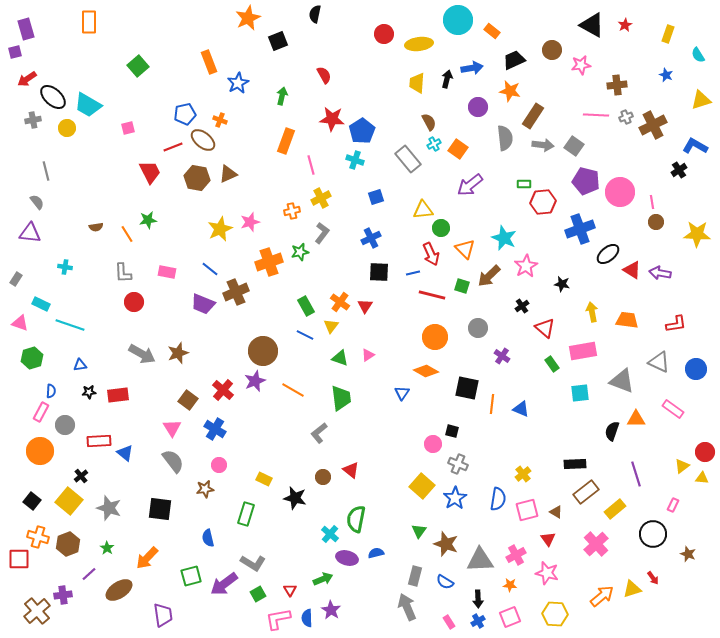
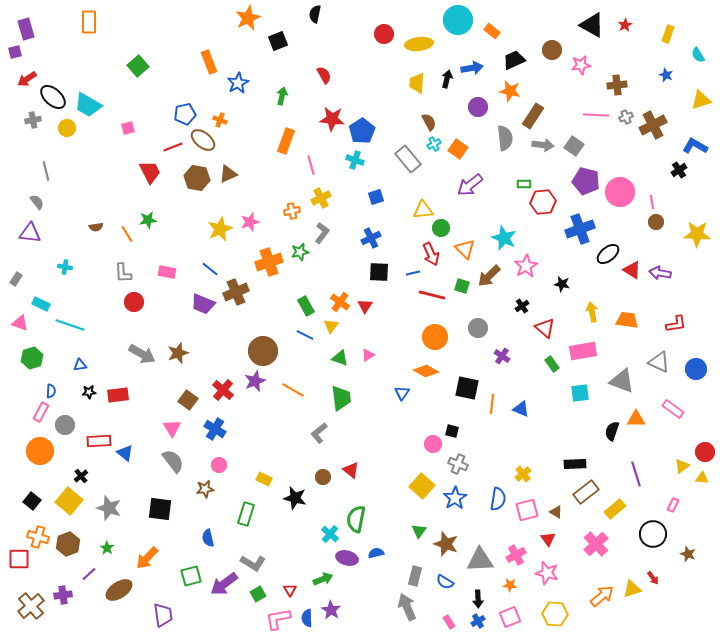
brown cross at (37, 611): moved 6 px left, 5 px up
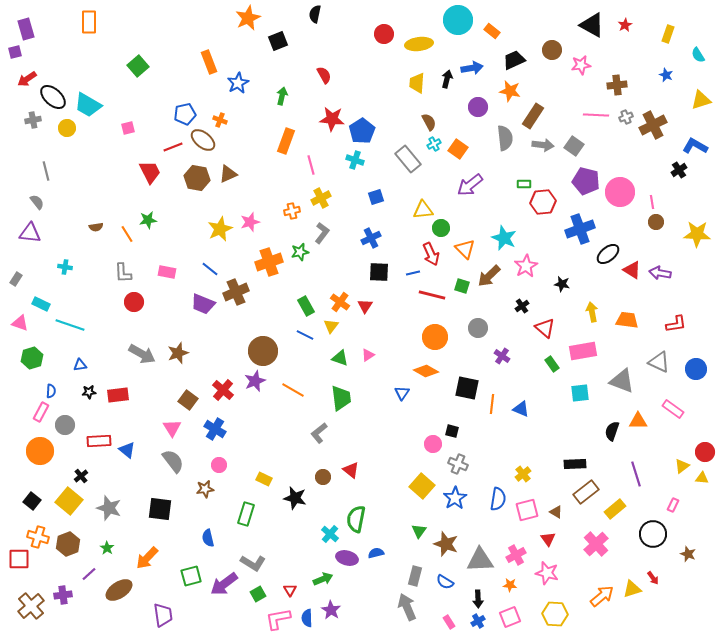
orange triangle at (636, 419): moved 2 px right, 2 px down
blue triangle at (125, 453): moved 2 px right, 3 px up
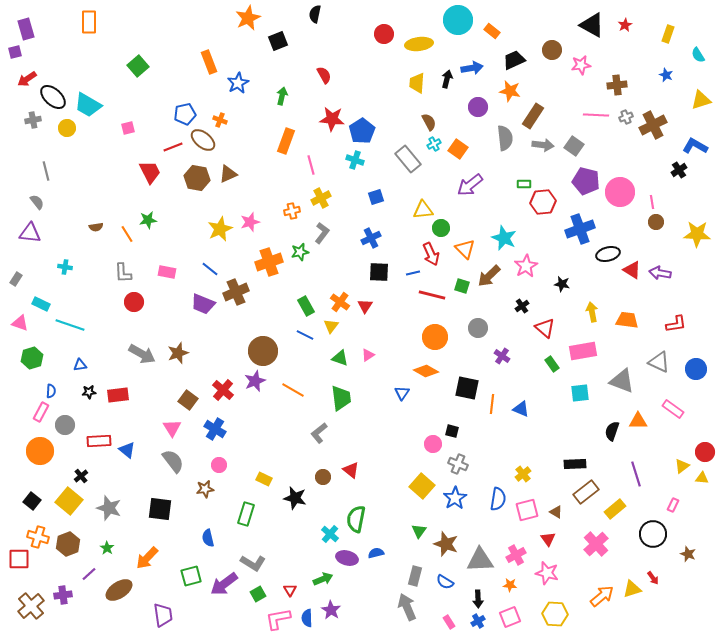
black ellipse at (608, 254): rotated 25 degrees clockwise
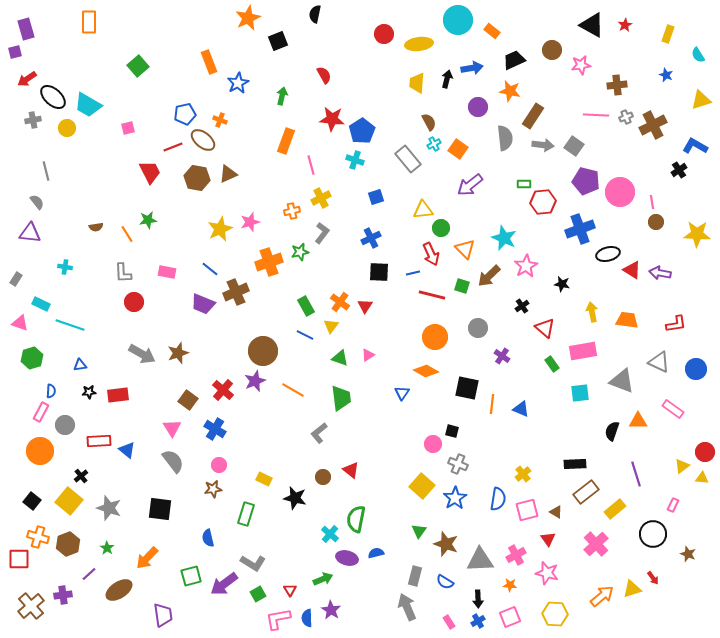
brown star at (205, 489): moved 8 px right
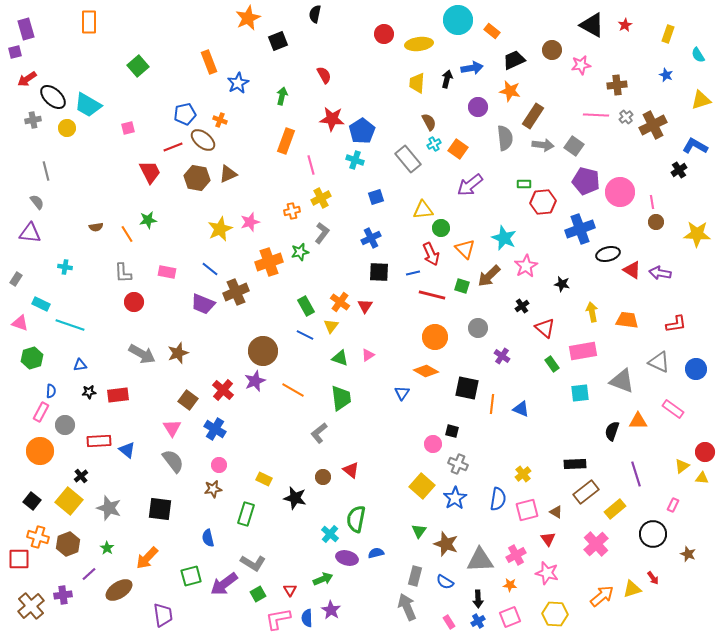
gray cross at (626, 117): rotated 16 degrees counterclockwise
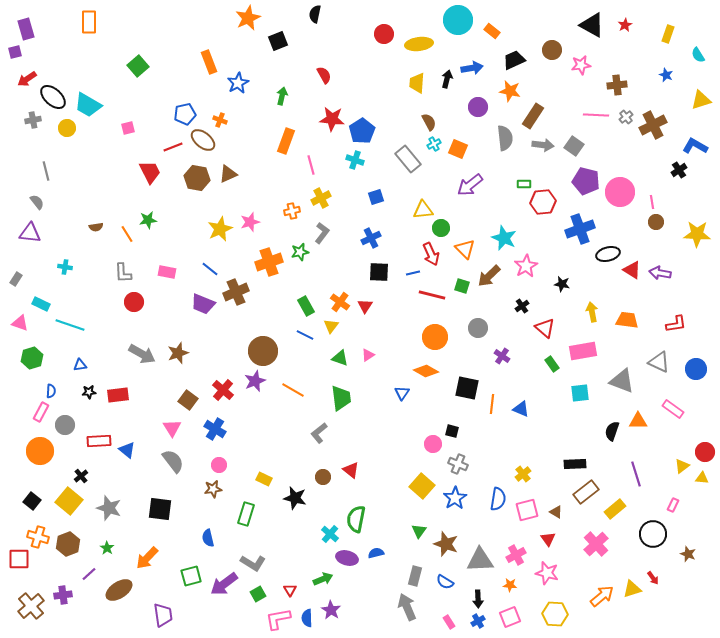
orange square at (458, 149): rotated 12 degrees counterclockwise
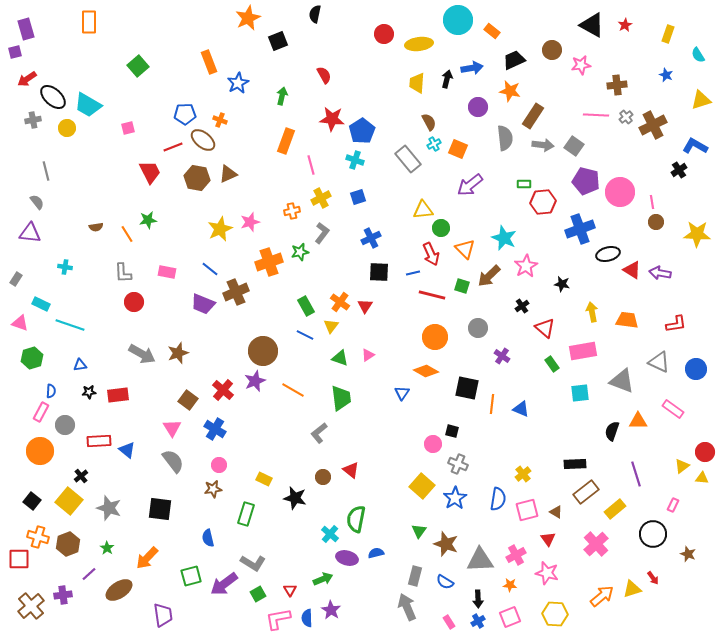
blue pentagon at (185, 114): rotated 10 degrees clockwise
blue square at (376, 197): moved 18 px left
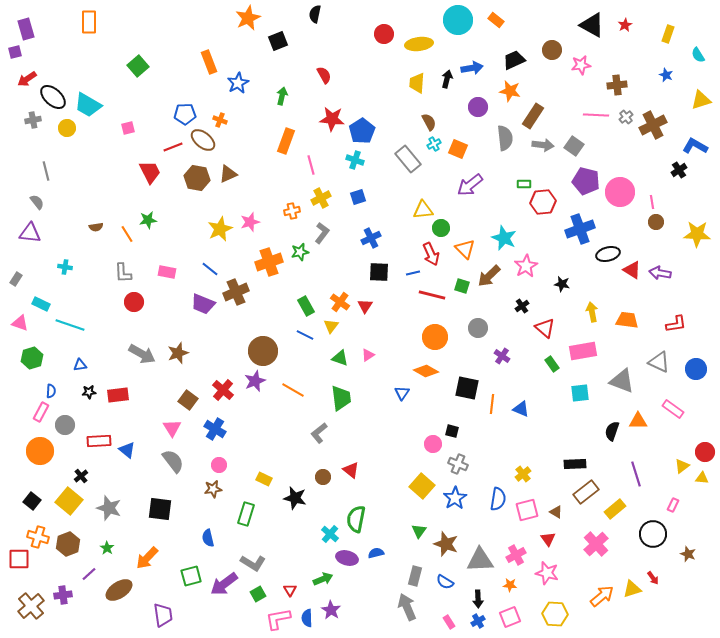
orange rectangle at (492, 31): moved 4 px right, 11 px up
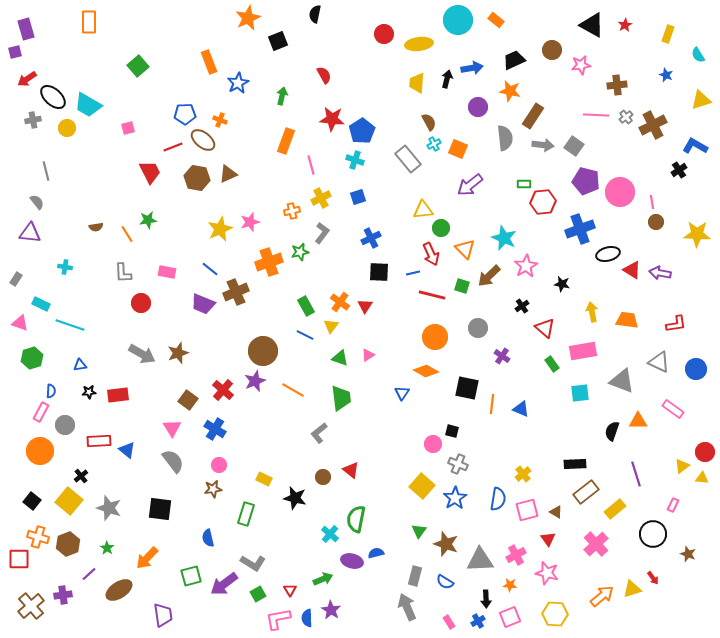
red circle at (134, 302): moved 7 px right, 1 px down
purple ellipse at (347, 558): moved 5 px right, 3 px down
black arrow at (478, 599): moved 8 px right
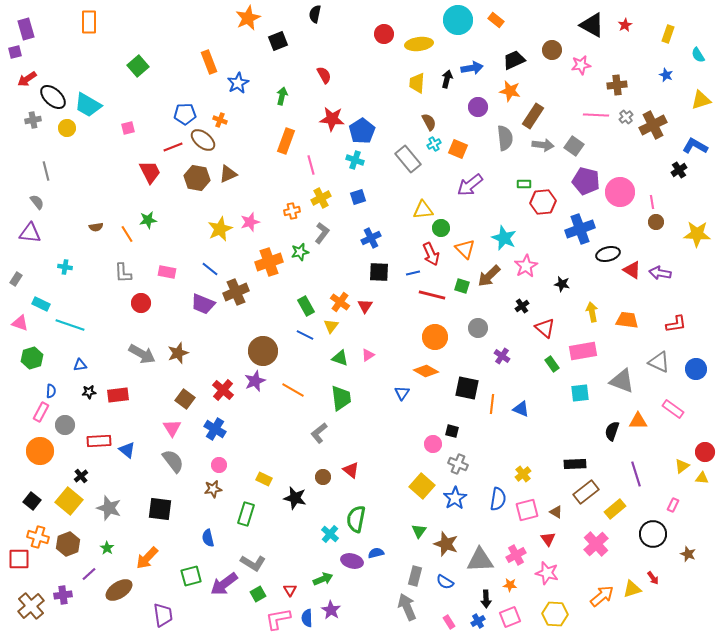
brown square at (188, 400): moved 3 px left, 1 px up
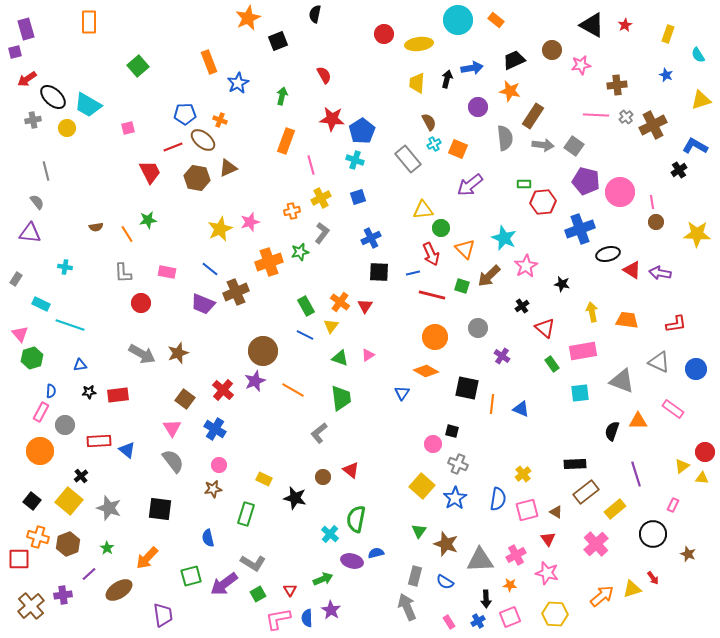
brown triangle at (228, 174): moved 6 px up
pink triangle at (20, 323): moved 11 px down; rotated 30 degrees clockwise
